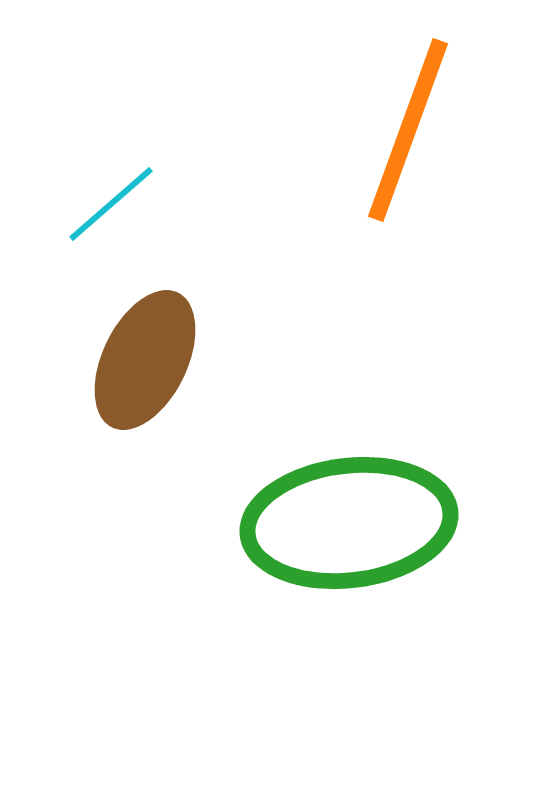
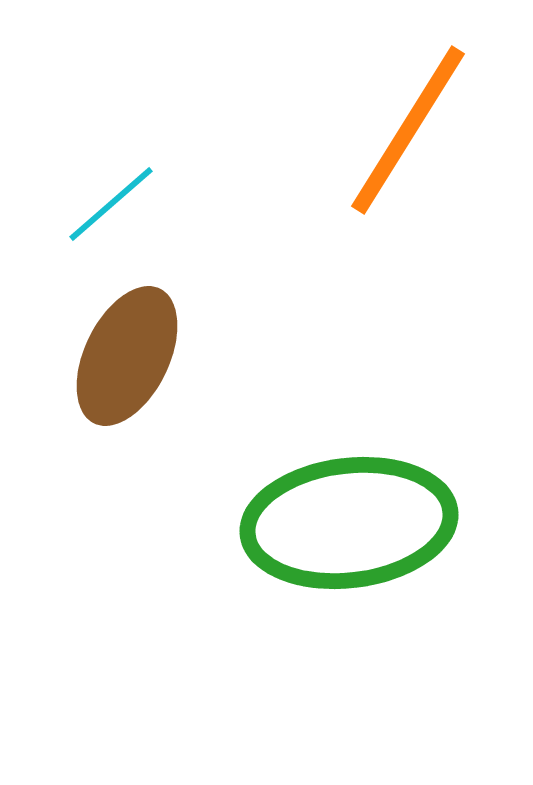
orange line: rotated 12 degrees clockwise
brown ellipse: moved 18 px left, 4 px up
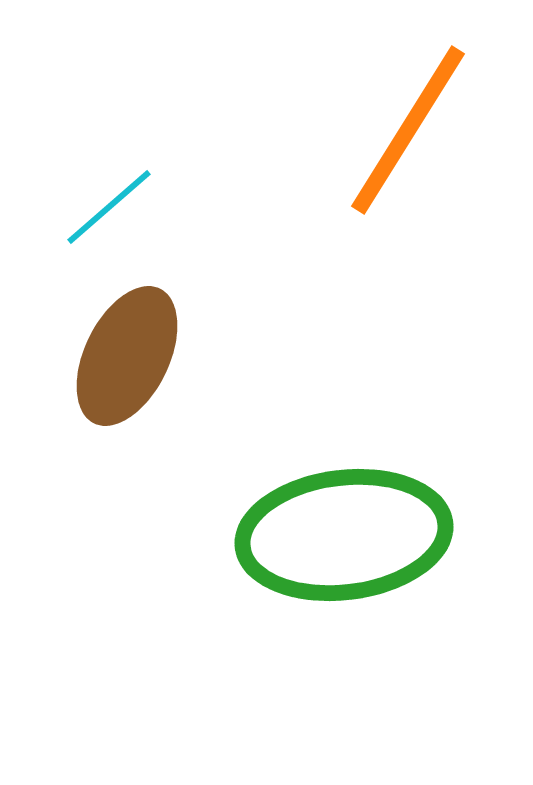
cyan line: moved 2 px left, 3 px down
green ellipse: moved 5 px left, 12 px down
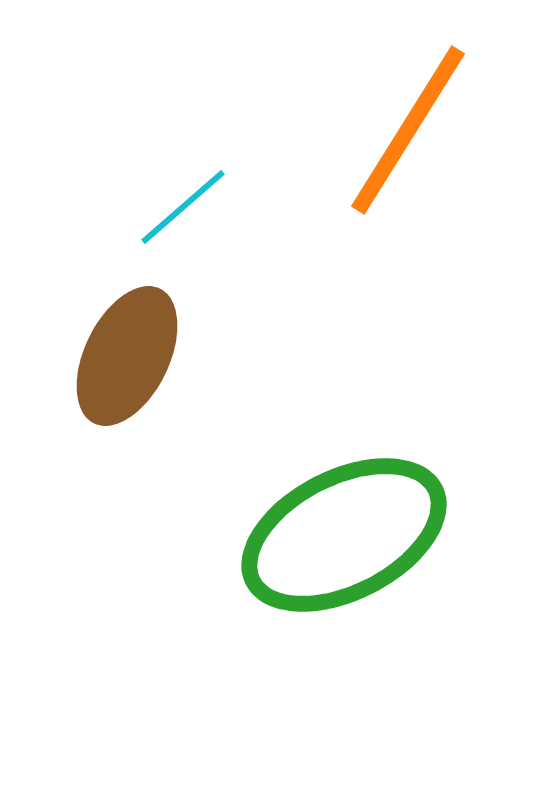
cyan line: moved 74 px right
green ellipse: rotated 20 degrees counterclockwise
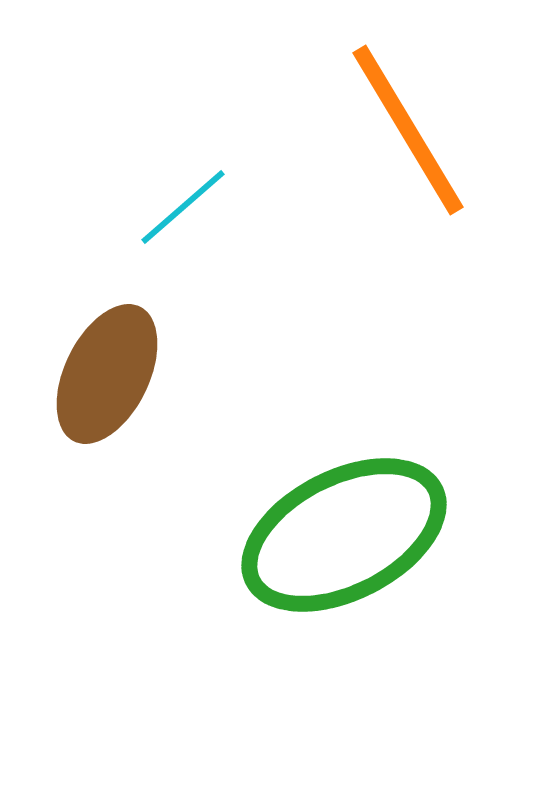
orange line: rotated 63 degrees counterclockwise
brown ellipse: moved 20 px left, 18 px down
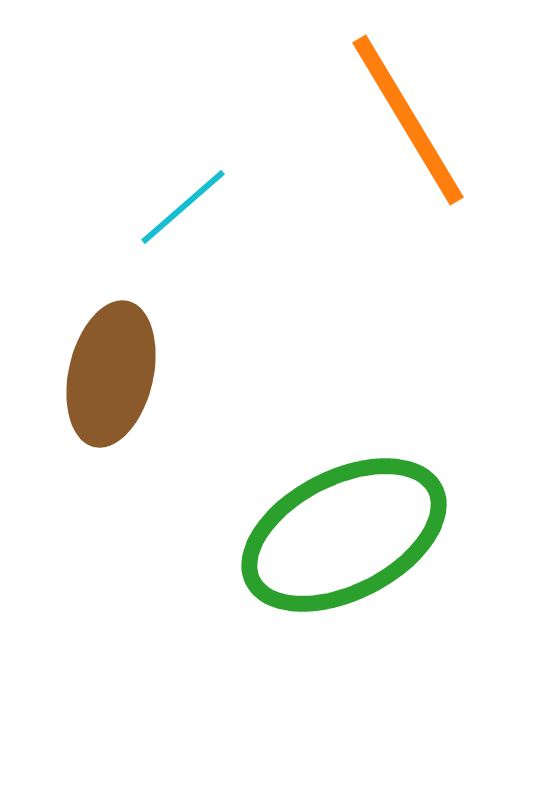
orange line: moved 10 px up
brown ellipse: moved 4 px right; rotated 13 degrees counterclockwise
